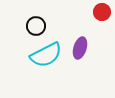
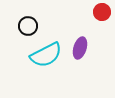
black circle: moved 8 px left
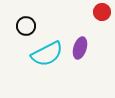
black circle: moved 2 px left
cyan semicircle: moved 1 px right, 1 px up
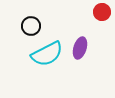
black circle: moved 5 px right
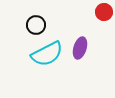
red circle: moved 2 px right
black circle: moved 5 px right, 1 px up
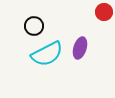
black circle: moved 2 px left, 1 px down
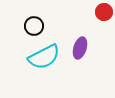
cyan semicircle: moved 3 px left, 3 px down
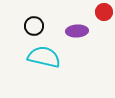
purple ellipse: moved 3 px left, 17 px up; rotated 70 degrees clockwise
cyan semicircle: rotated 140 degrees counterclockwise
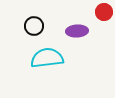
cyan semicircle: moved 3 px right, 1 px down; rotated 20 degrees counterclockwise
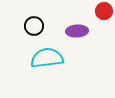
red circle: moved 1 px up
